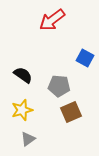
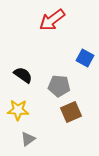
yellow star: moved 4 px left; rotated 20 degrees clockwise
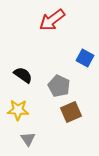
gray pentagon: rotated 20 degrees clockwise
gray triangle: rotated 28 degrees counterclockwise
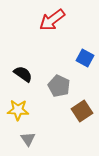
black semicircle: moved 1 px up
brown square: moved 11 px right, 1 px up; rotated 10 degrees counterclockwise
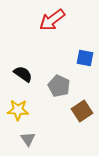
blue square: rotated 18 degrees counterclockwise
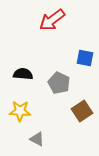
black semicircle: rotated 30 degrees counterclockwise
gray pentagon: moved 3 px up
yellow star: moved 2 px right, 1 px down
gray triangle: moved 9 px right; rotated 28 degrees counterclockwise
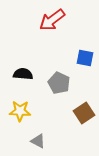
brown square: moved 2 px right, 2 px down
gray triangle: moved 1 px right, 2 px down
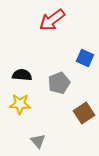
blue square: rotated 12 degrees clockwise
black semicircle: moved 1 px left, 1 px down
gray pentagon: rotated 25 degrees clockwise
yellow star: moved 7 px up
gray triangle: rotated 21 degrees clockwise
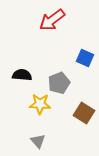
yellow star: moved 20 px right
brown square: rotated 25 degrees counterclockwise
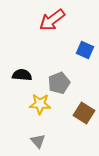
blue square: moved 8 px up
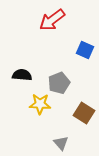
gray triangle: moved 23 px right, 2 px down
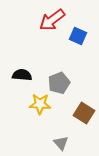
blue square: moved 7 px left, 14 px up
